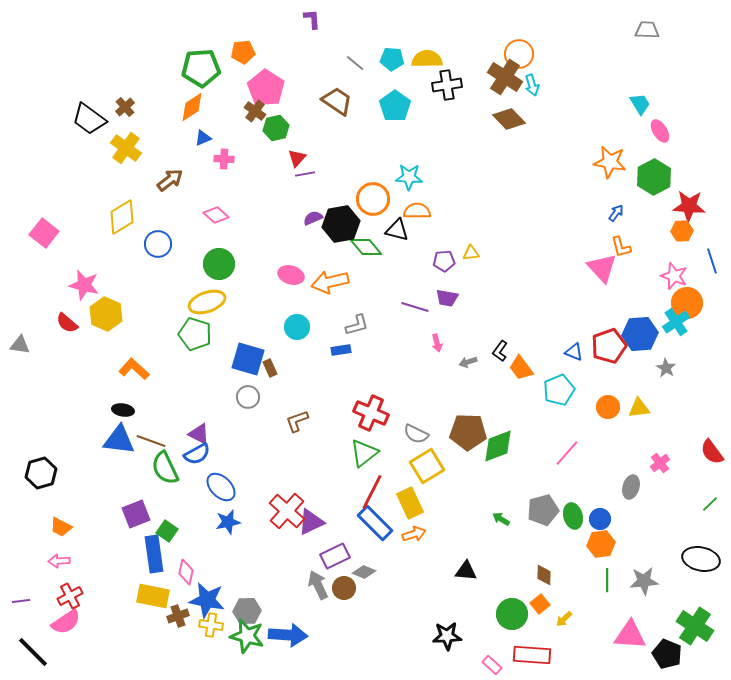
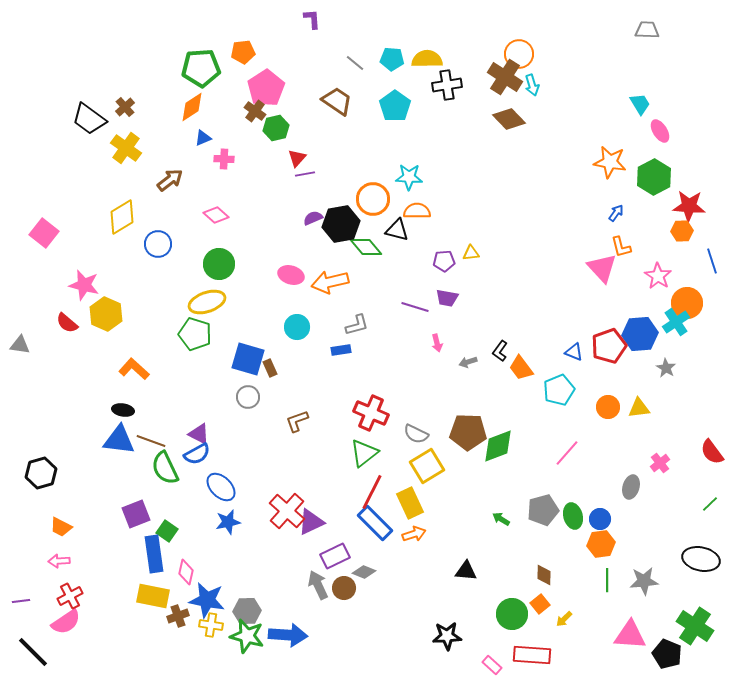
pink pentagon at (266, 88): rotated 6 degrees clockwise
pink star at (674, 276): moved 16 px left; rotated 12 degrees clockwise
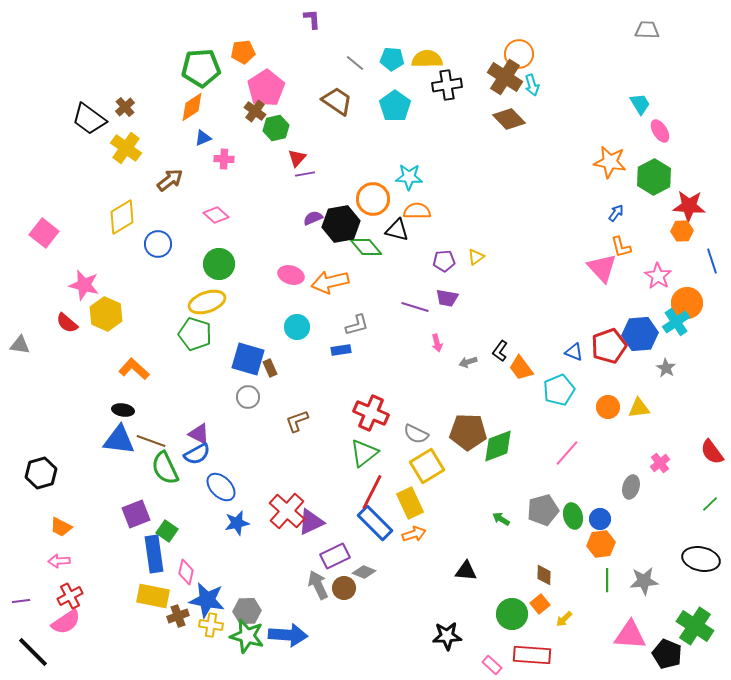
yellow triangle at (471, 253): moved 5 px right, 4 px down; rotated 30 degrees counterclockwise
blue star at (228, 522): moved 9 px right, 1 px down
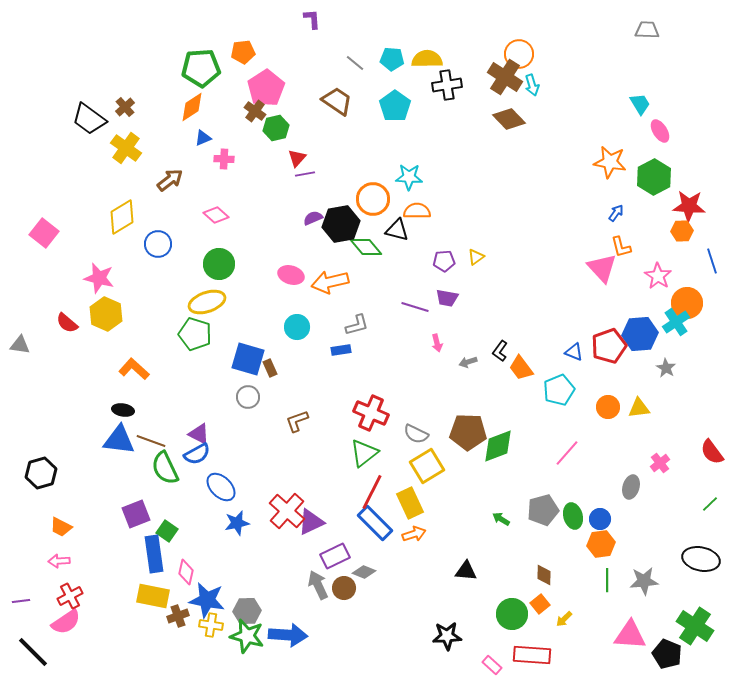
pink star at (84, 285): moved 15 px right, 7 px up
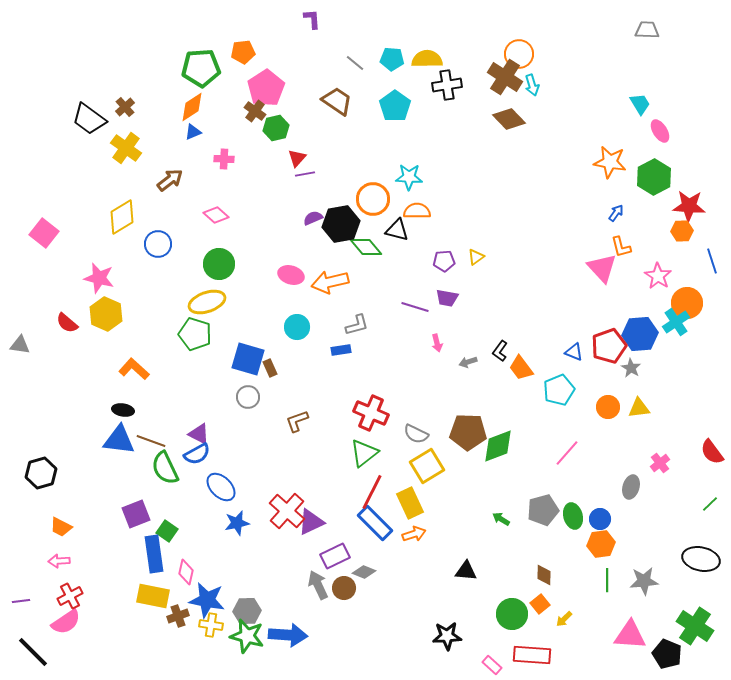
blue triangle at (203, 138): moved 10 px left, 6 px up
gray star at (666, 368): moved 35 px left
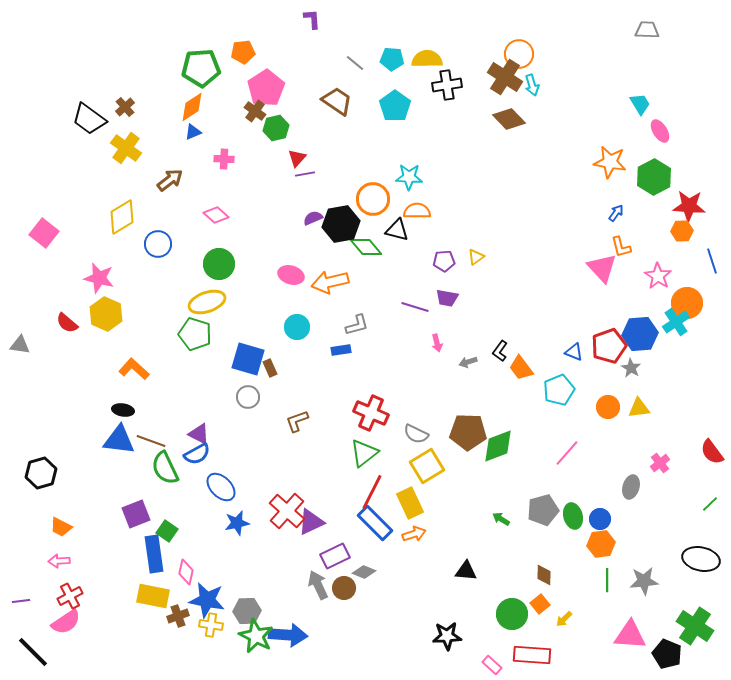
green star at (247, 636): moved 9 px right; rotated 12 degrees clockwise
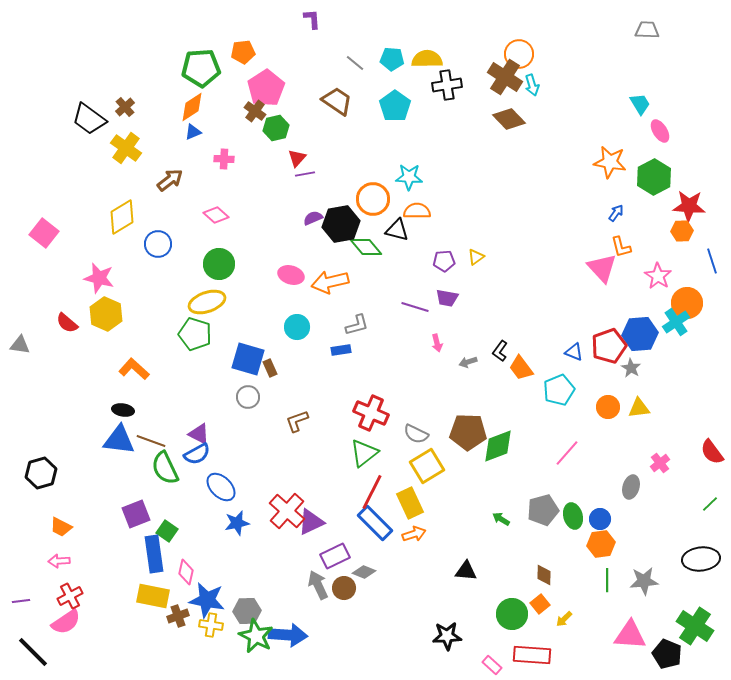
black ellipse at (701, 559): rotated 18 degrees counterclockwise
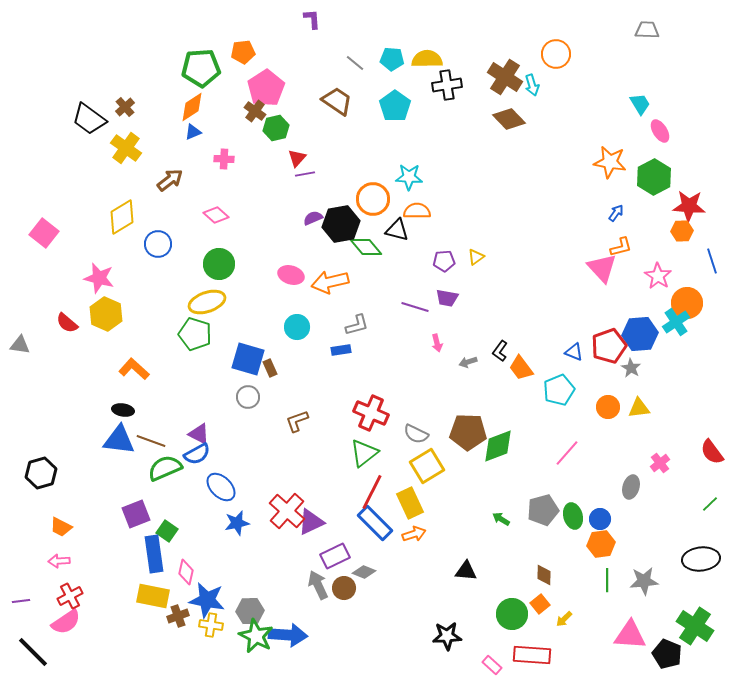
orange circle at (519, 54): moved 37 px right
orange L-shape at (621, 247): rotated 90 degrees counterclockwise
green semicircle at (165, 468): rotated 92 degrees clockwise
gray hexagon at (247, 611): moved 3 px right
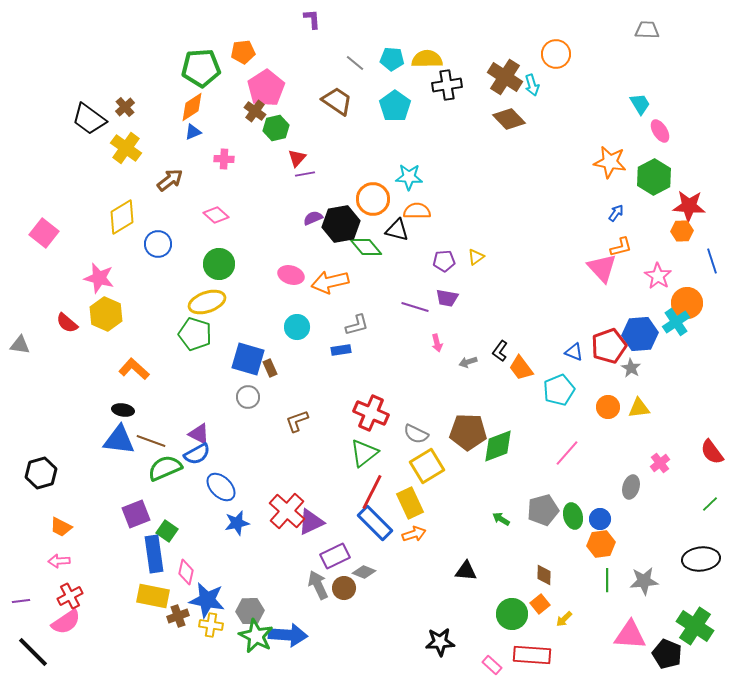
black star at (447, 636): moved 7 px left, 6 px down
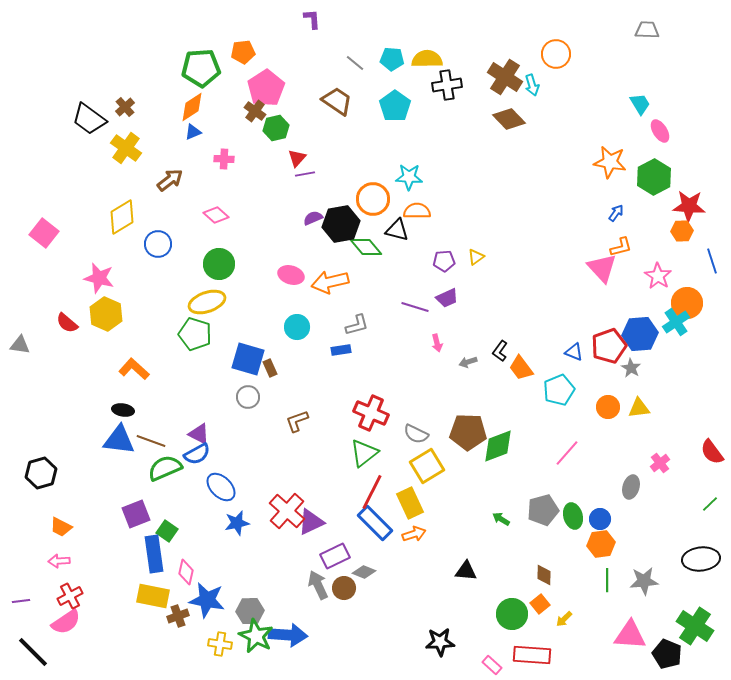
purple trapezoid at (447, 298): rotated 35 degrees counterclockwise
yellow cross at (211, 625): moved 9 px right, 19 px down
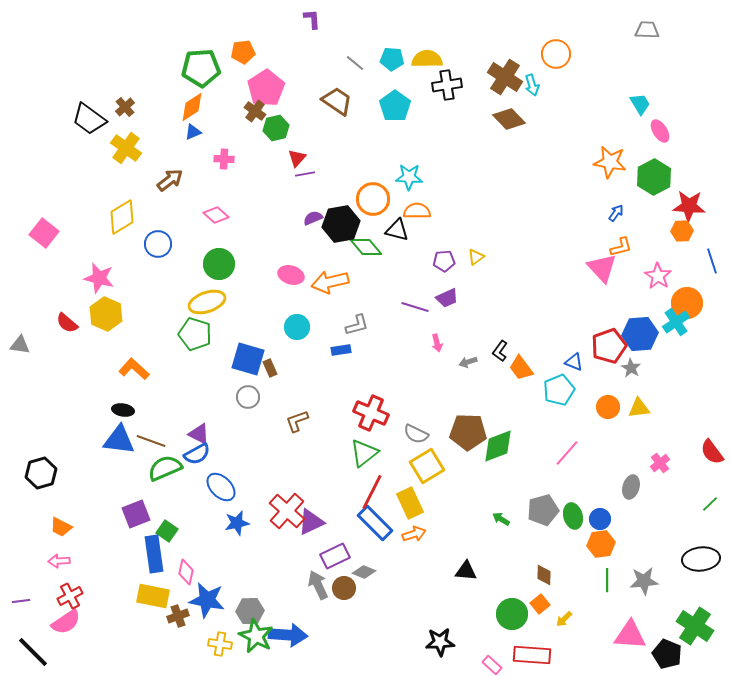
blue triangle at (574, 352): moved 10 px down
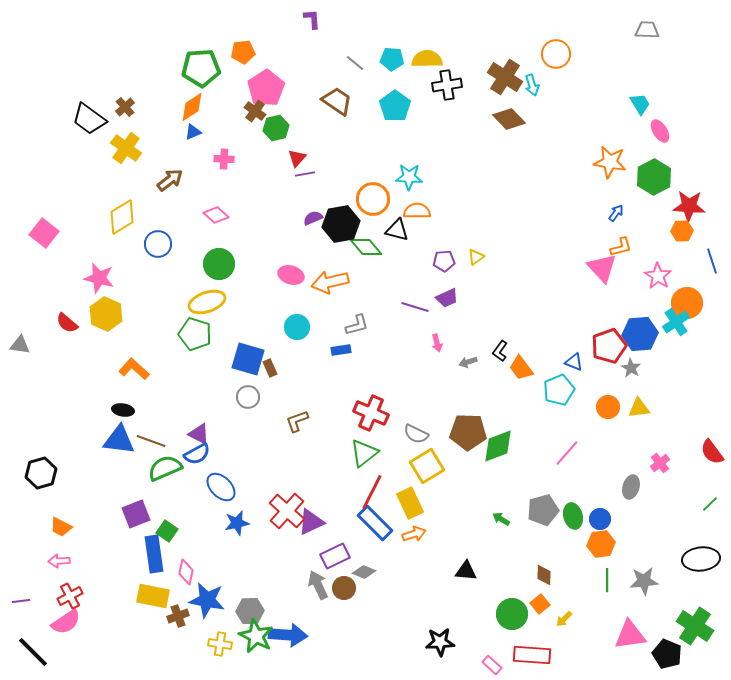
pink triangle at (630, 635): rotated 12 degrees counterclockwise
